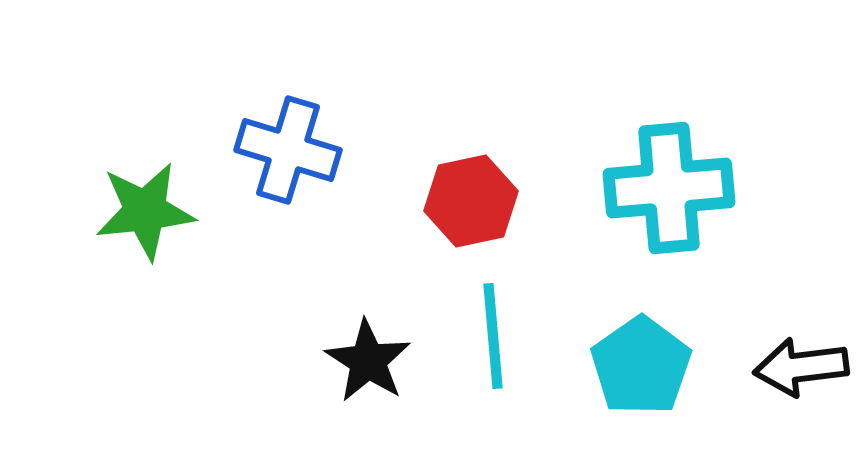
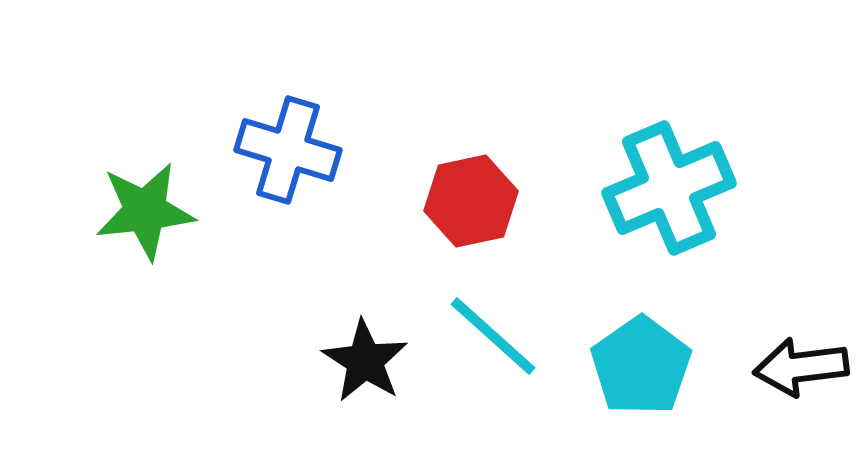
cyan cross: rotated 18 degrees counterclockwise
cyan line: rotated 43 degrees counterclockwise
black star: moved 3 px left
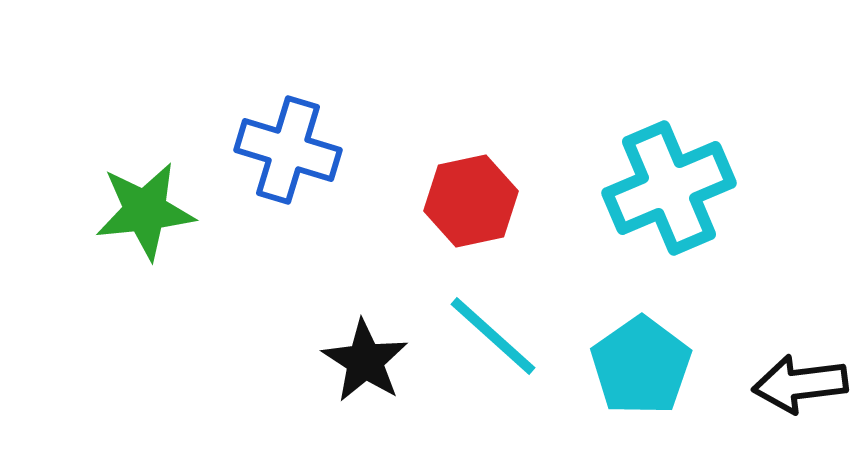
black arrow: moved 1 px left, 17 px down
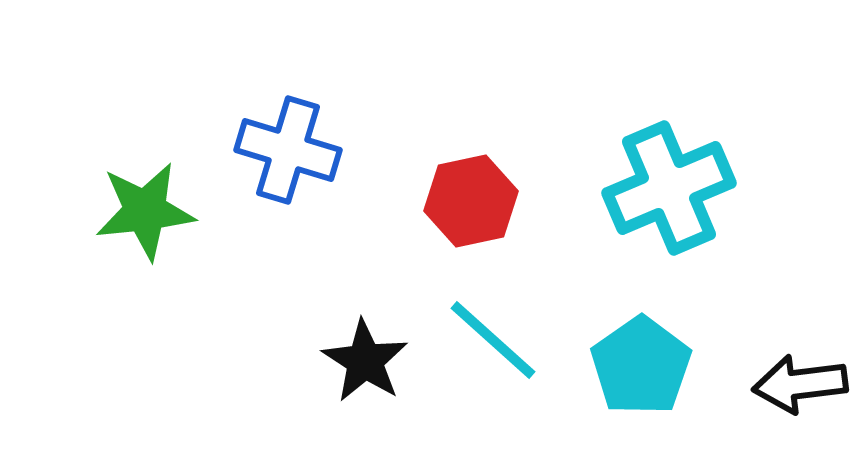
cyan line: moved 4 px down
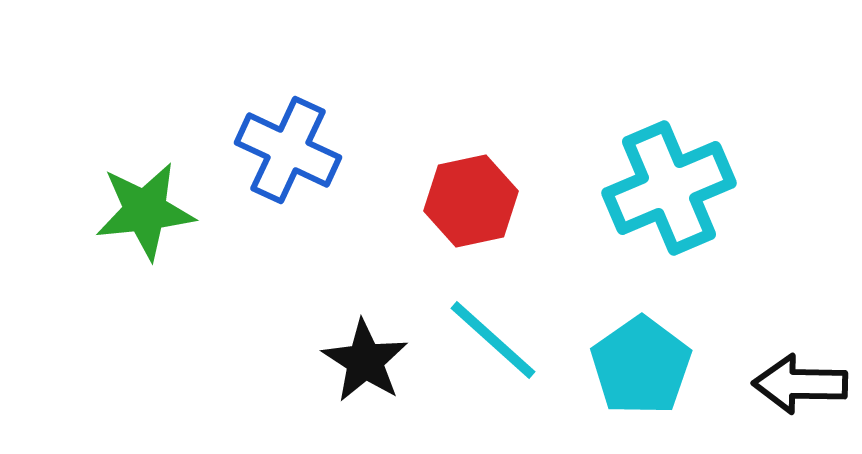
blue cross: rotated 8 degrees clockwise
black arrow: rotated 8 degrees clockwise
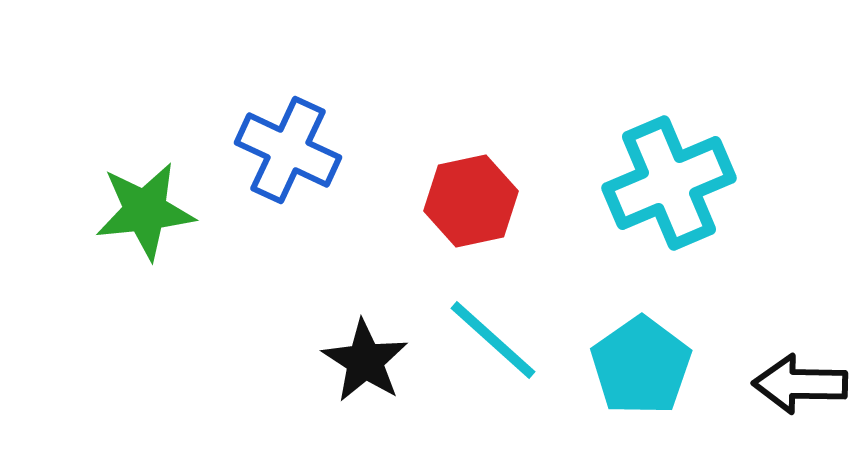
cyan cross: moved 5 px up
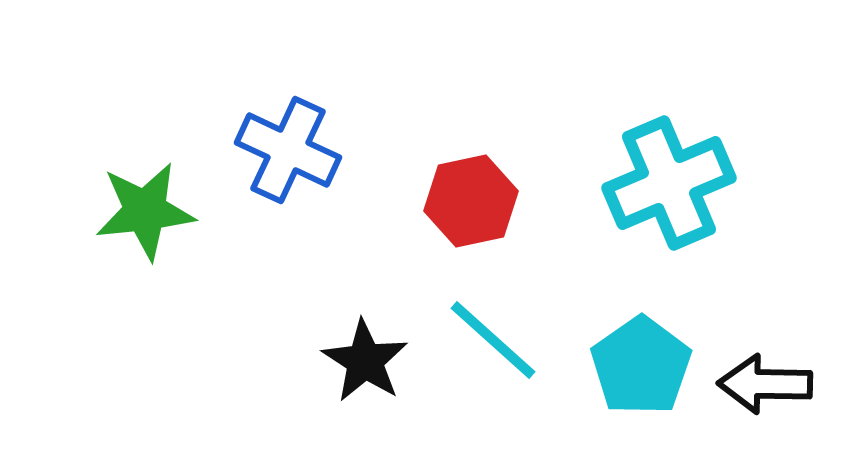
black arrow: moved 35 px left
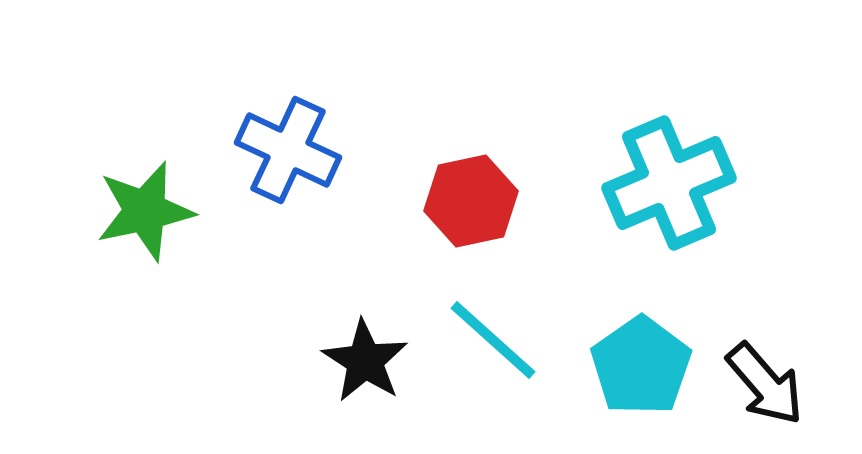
green star: rotated 6 degrees counterclockwise
black arrow: rotated 132 degrees counterclockwise
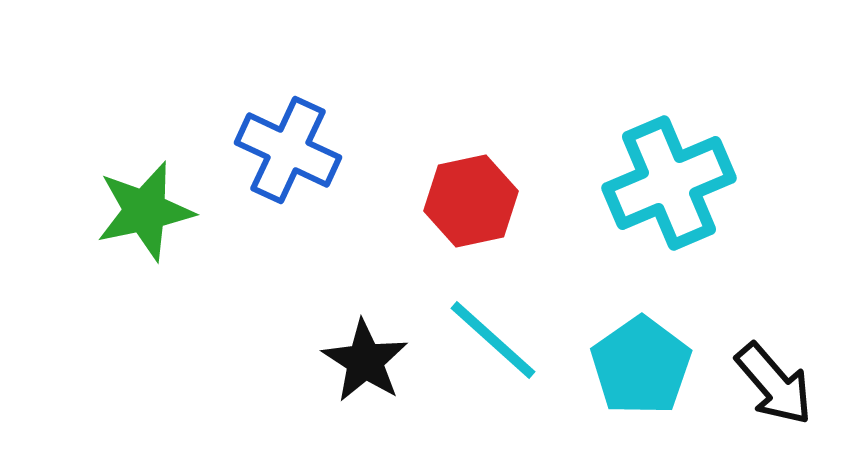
black arrow: moved 9 px right
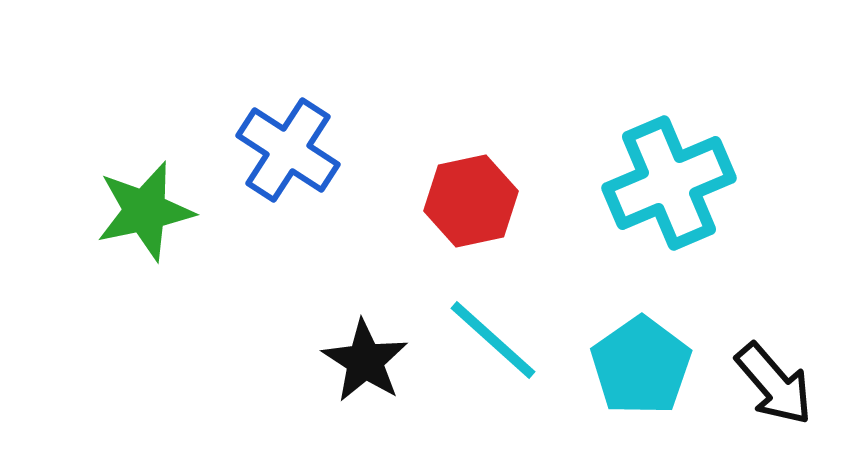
blue cross: rotated 8 degrees clockwise
